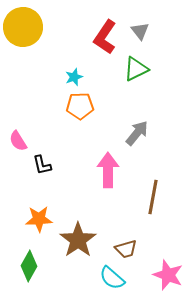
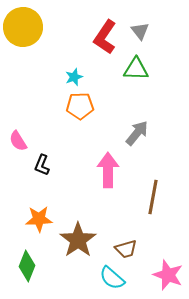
green triangle: rotated 28 degrees clockwise
black L-shape: rotated 35 degrees clockwise
green diamond: moved 2 px left; rotated 8 degrees counterclockwise
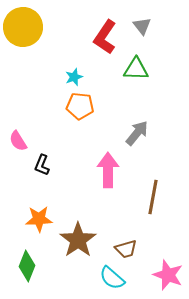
gray triangle: moved 2 px right, 5 px up
orange pentagon: rotated 8 degrees clockwise
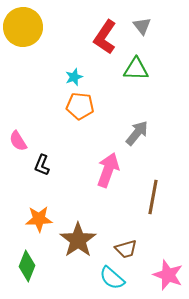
pink arrow: rotated 20 degrees clockwise
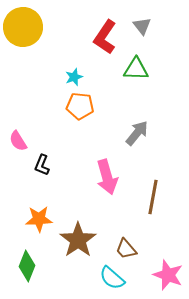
pink arrow: moved 1 px left, 7 px down; rotated 144 degrees clockwise
brown trapezoid: rotated 65 degrees clockwise
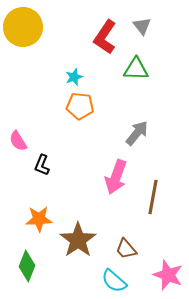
pink arrow: moved 9 px right; rotated 36 degrees clockwise
cyan semicircle: moved 2 px right, 3 px down
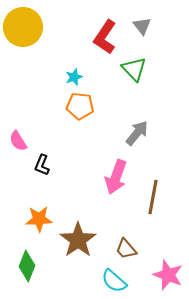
green triangle: moved 2 px left; rotated 44 degrees clockwise
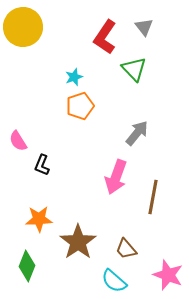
gray triangle: moved 2 px right, 1 px down
orange pentagon: rotated 24 degrees counterclockwise
brown star: moved 2 px down
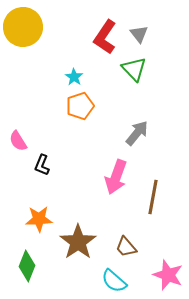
gray triangle: moved 5 px left, 7 px down
cyan star: rotated 18 degrees counterclockwise
brown trapezoid: moved 2 px up
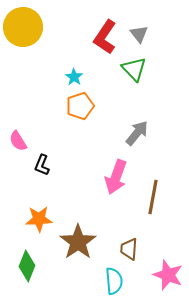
brown trapezoid: moved 3 px right, 2 px down; rotated 45 degrees clockwise
cyan semicircle: rotated 136 degrees counterclockwise
